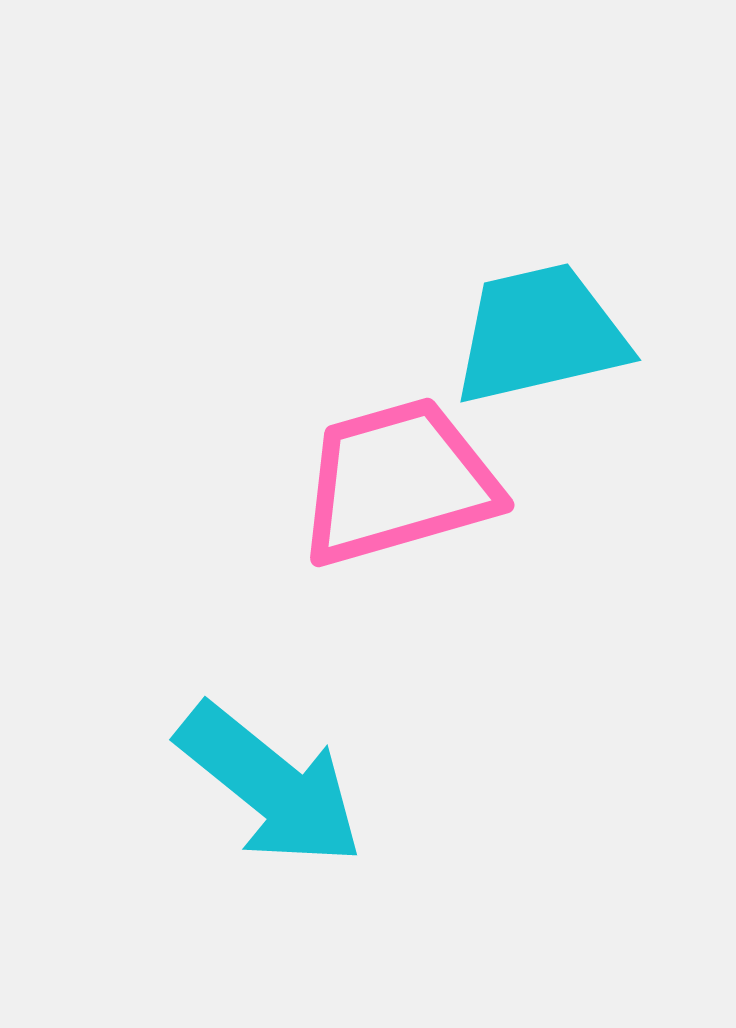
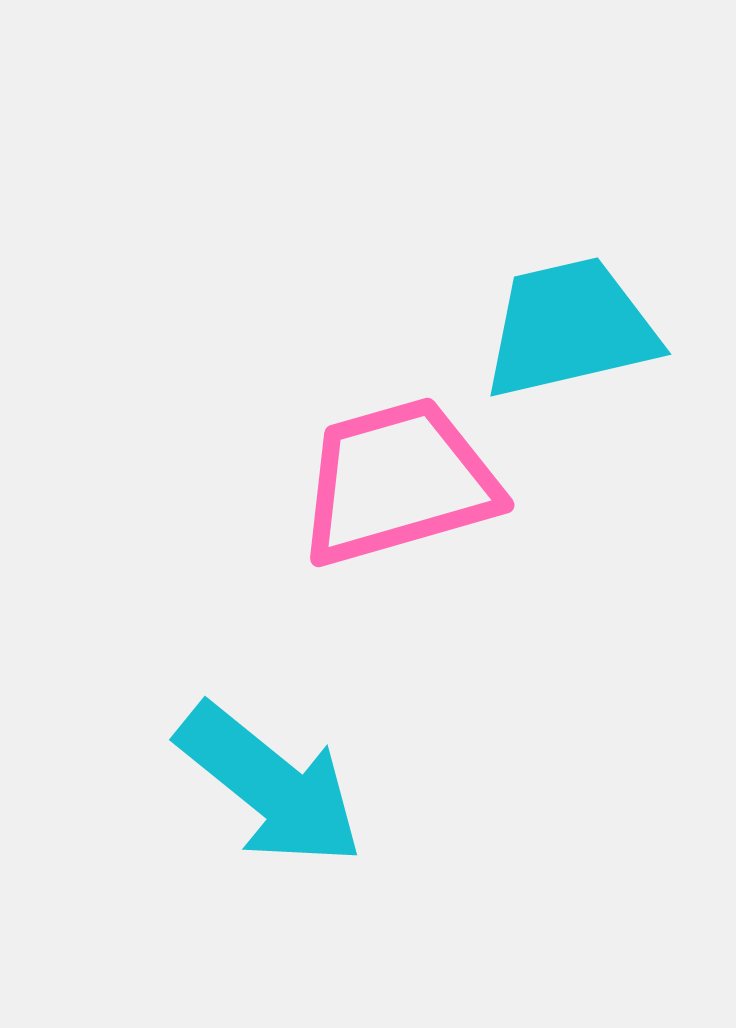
cyan trapezoid: moved 30 px right, 6 px up
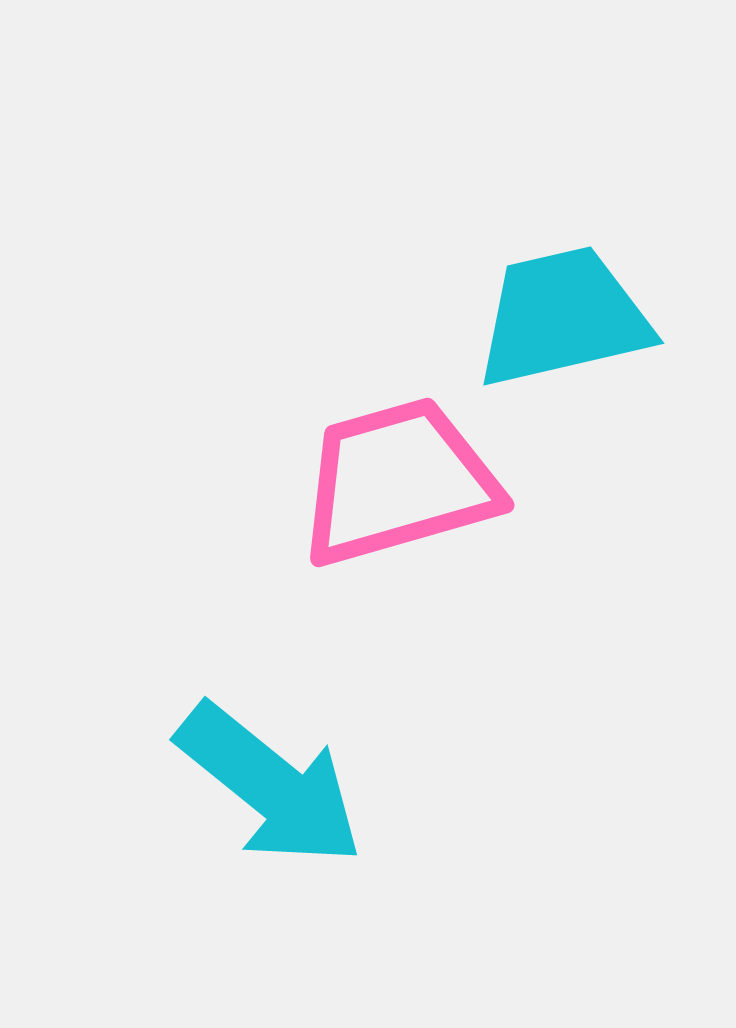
cyan trapezoid: moved 7 px left, 11 px up
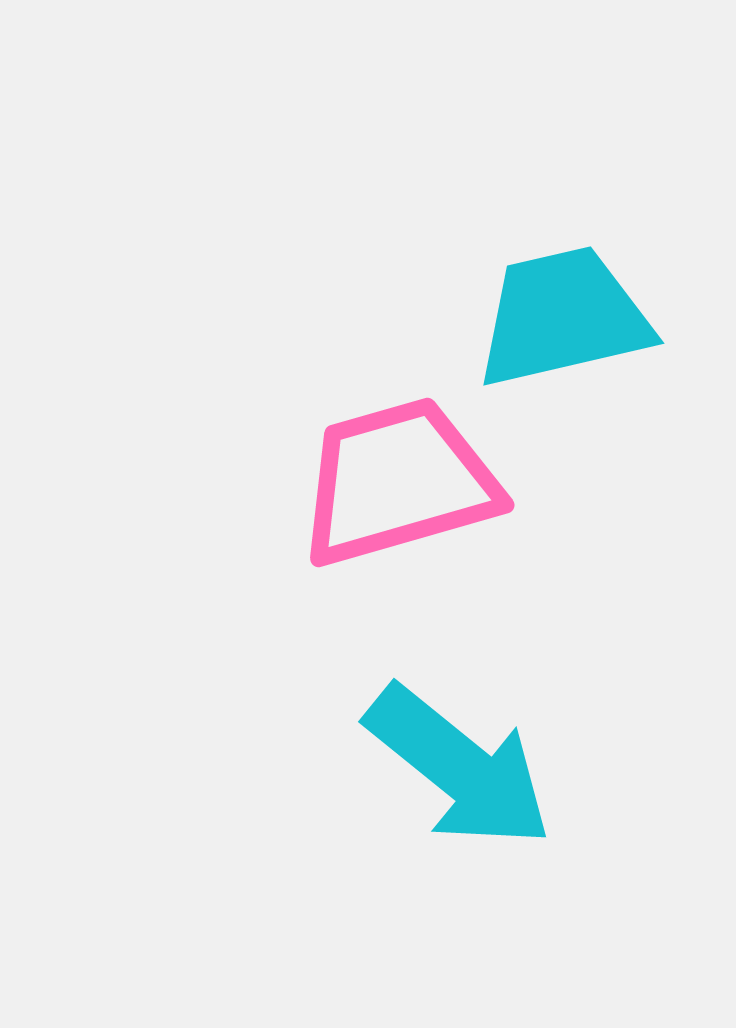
cyan arrow: moved 189 px right, 18 px up
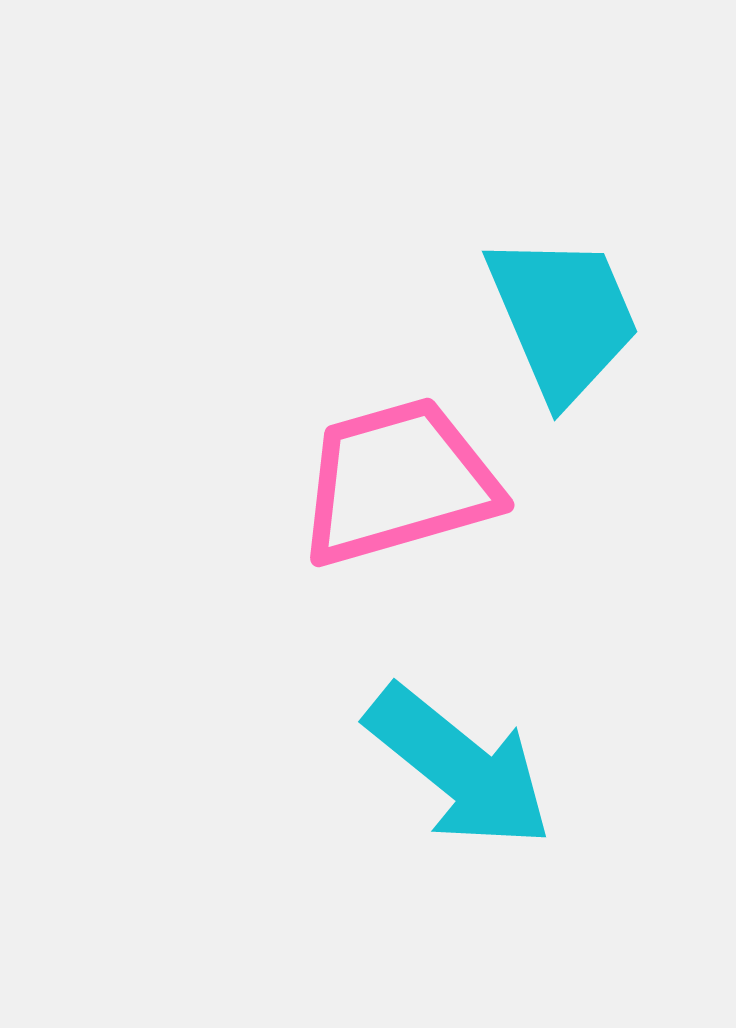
cyan trapezoid: rotated 80 degrees clockwise
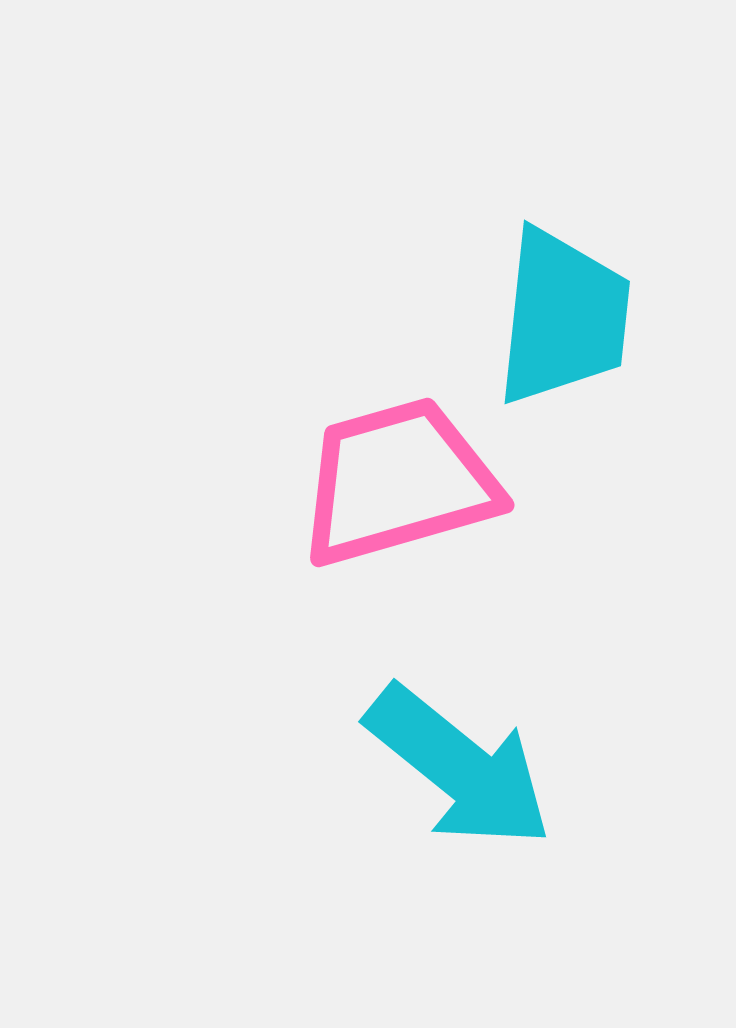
cyan trapezoid: rotated 29 degrees clockwise
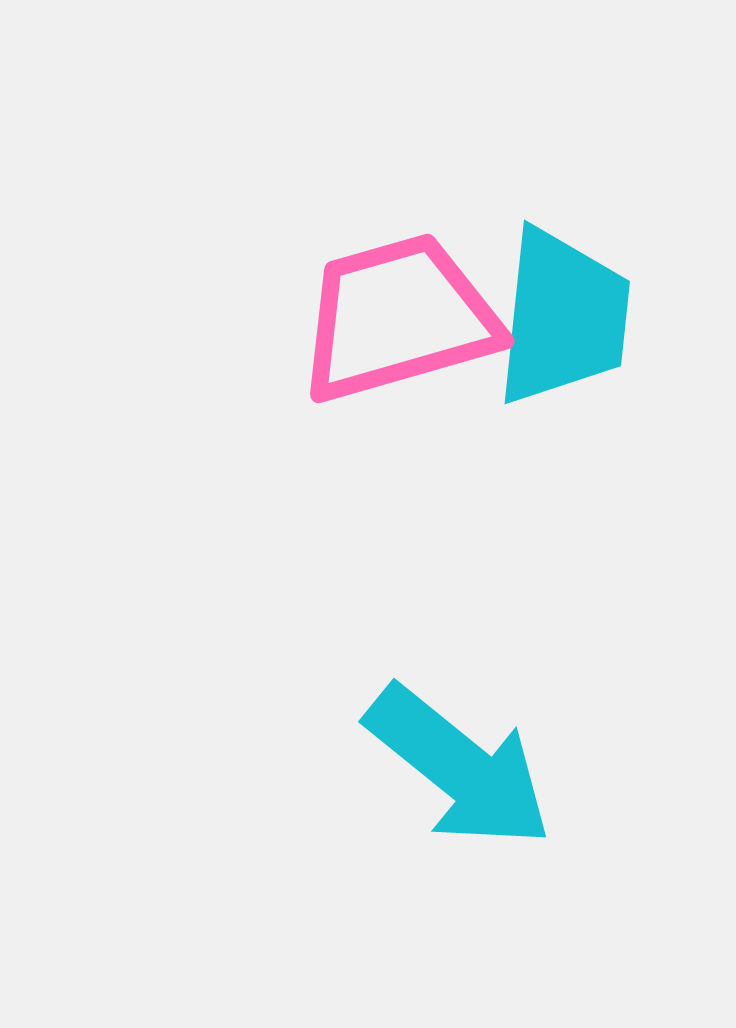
pink trapezoid: moved 164 px up
